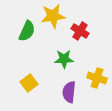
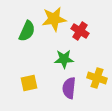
yellow star: moved 1 px right, 3 px down
yellow square: rotated 24 degrees clockwise
purple semicircle: moved 4 px up
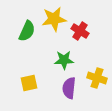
green star: moved 1 px down
